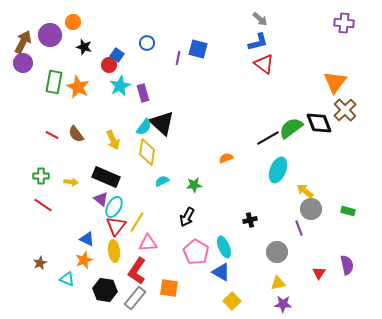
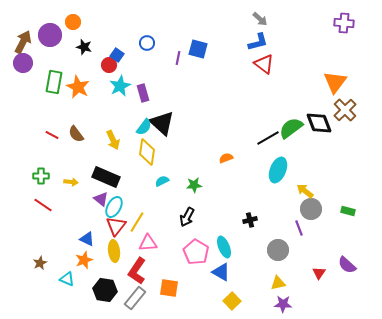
gray circle at (277, 252): moved 1 px right, 2 px up
purple semicircle at (347, 265): rotated 144 degrees clockwise
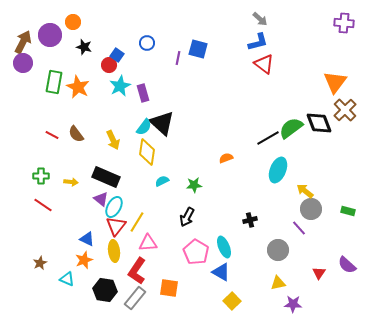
purple line at (299, 228): rotated 21 degrees counterclockwise
purple star at (283, 304): moved 10 px right
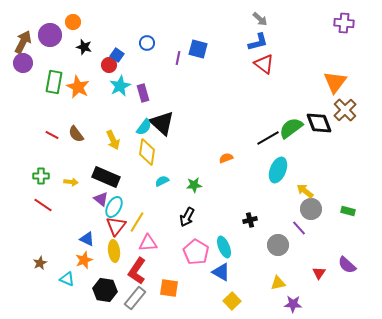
gray circle at (278, 250): moved 5 px up
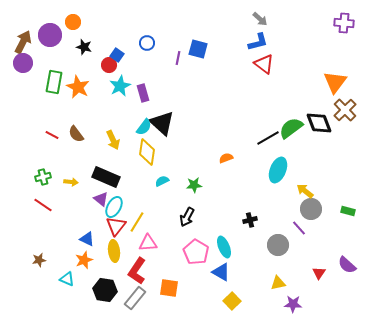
green cross at (41, 176): moved 2 px right, 1 px down; rotated 14 degrees counterclockwise
brown star at (40, 263): moved 1 px left, 3 px up; rotated 16 degrees clockwise
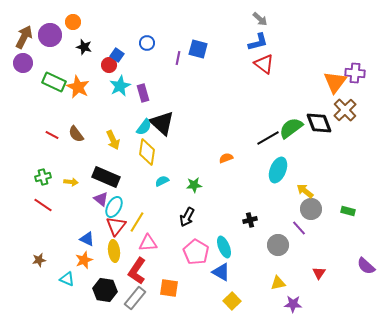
purple cross at (344, 23): moved 11 px right, 50 px down
brown arrow at (23, 42): moved 1 px right, 5 px up
green rectangle at (54, 82): rotated 75 degrees counterclockwise
purple semicircle at (347, 265): moved 19 px right, 1 px down
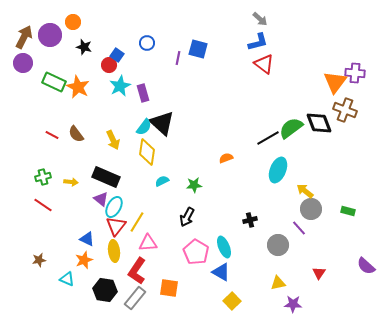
brown cross at (345, 110): rotated 25 degrees counterclockwise
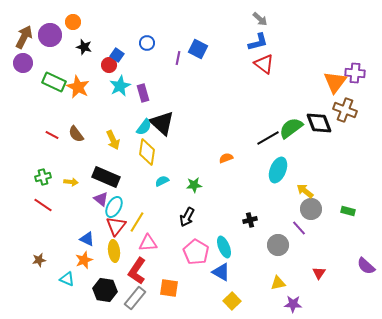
blue square at (198, 49): rotated 12 degrees clockwise
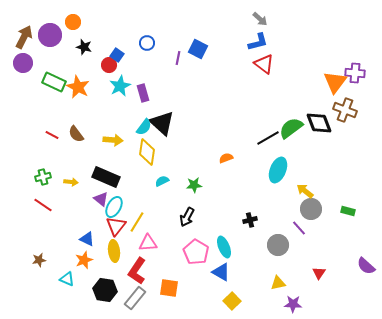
yellow arrow at (113, 140): rotated 60 degrees counterclockwise
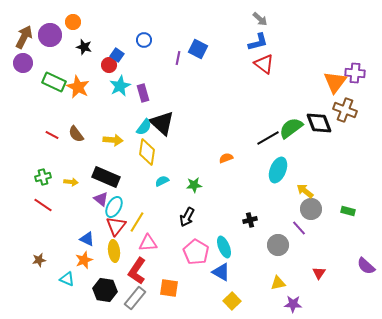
blue circle at (147, 43): moved 3 px left, 3 px up
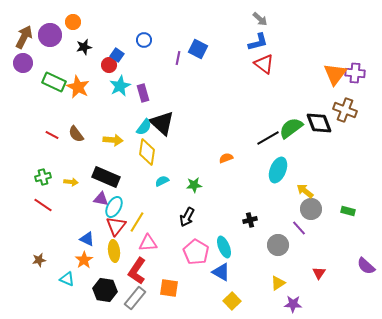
black star at (84, 47): rotated 28 degrees counterclockwise
orange triangle at (335, 82): moved 8 px up
purple triangle at (101, 199): rotated 28 degrees counterclockwise
orange star at (84, 260): rotated 12 degrees counterclockwise
yellow triangle at (278, 283): rotated 21 degrees counterclockwise
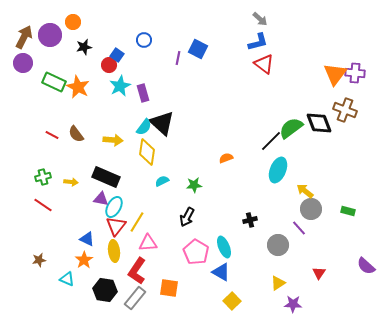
black line at (268, 138): moved 3 px right, 3 px down; rotated 15 degrees counterclockwise
